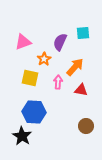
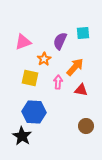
purple semicircle: moved 1 px up
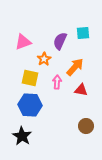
pink arrow: moved 1 px left
blue hexagon: moved 4 px left, 7 px up
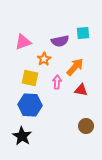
purple semicircle: rotated 126 degrees counterclockwise
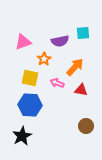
pink arrow: moved 1 px down; rotated 72 degrees counterclockwise
black star: rotated 12 degrees clockwise
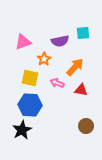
black star: moved 6 px up
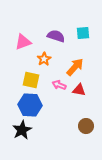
purple semicircle: moved 4 px left, 5 px up; rotated 150 degrees counterclockwise
yellow square: moved 1 px right, 2 px down
pink arrow: moved 2 px right, 2 px down
red triangle: moved 2 px left
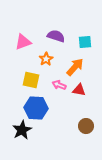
cyan square: moved 2 px right, 9 px down
orange star: moved 2 px right
blue hexagon: moved 6 px right, 3 px down
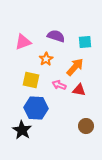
black star: rotated 12 degrees counterclockwise
